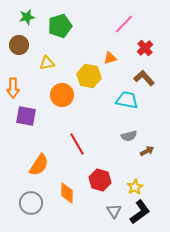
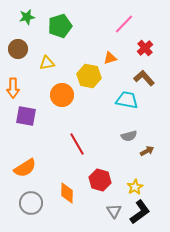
brown circle: moved 1 px left, 4 px down
orange semicircle: moved 14 px left, 3 px down; rotated 25 degrees clockwise
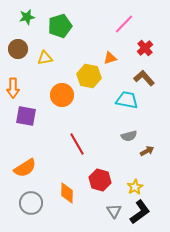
yellow triangle: moved 2 px left, 5 px up
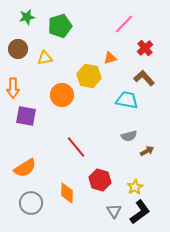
red line: moved 1 px left, 3 px down; rotated 10 degrees counterclockwise
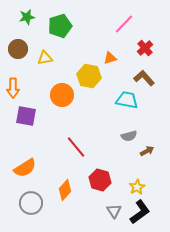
yellow star: moved 2 px right
orange diamond: moved 2 px left, 3 px up; rotated 40 degrees clockwise
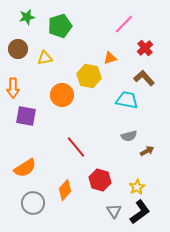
gray circle: moved 2 px right
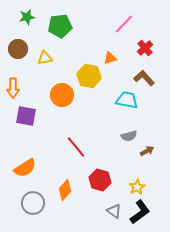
green pentagon: rotated 10 degrees clockwise
gray triangle: rotated 21 degrees counterclockwise
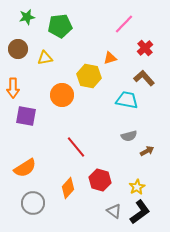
orange diamond: moved 3 px right, 2 px up
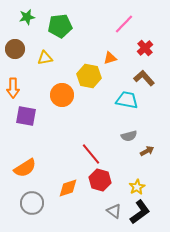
brown circle: moved 3 px left
red line: moved 15 px right, 7 px down
orange diamond: rotated 30 degrees clockwise
gray circle: moved 1 px left
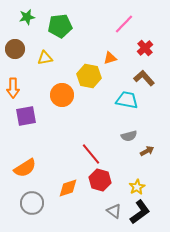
purple square: rotated 20 degrees counterclockwise
